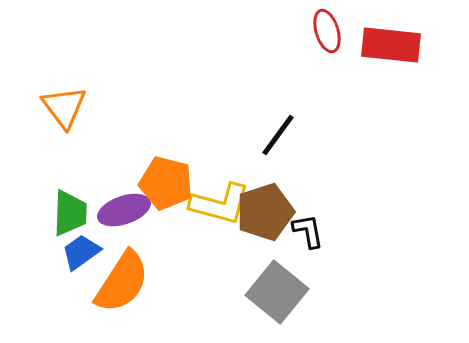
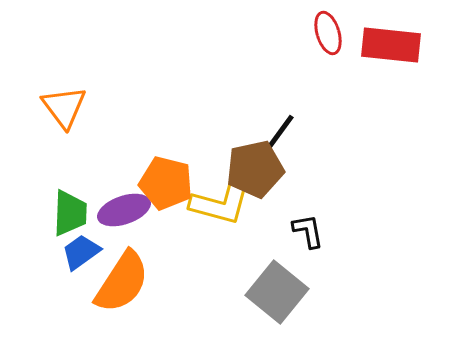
red ellipse: moved 1 px right, 2 px down
brown pentagon: moved 10 px left, 43 px up; rotated 6 degrees clockwise
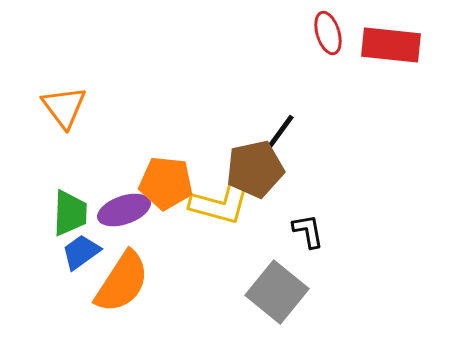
orange pentagon: rotated 8 degrees counterclockwise
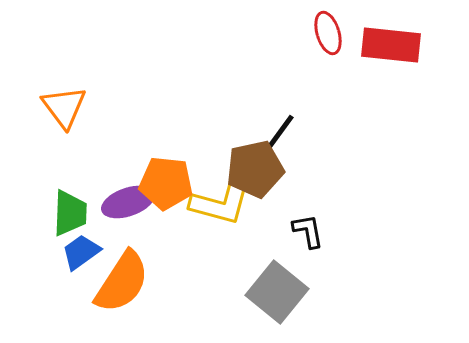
purple ellipse: moved 4 px right, 8 px up
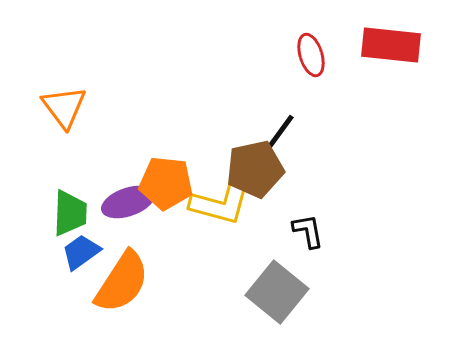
red ellipse: moved 17 px left, 22 px down
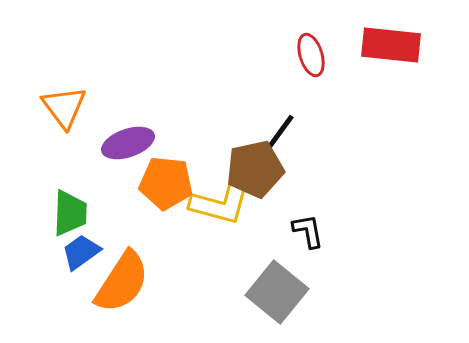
purple ellipse: moved 59 px up
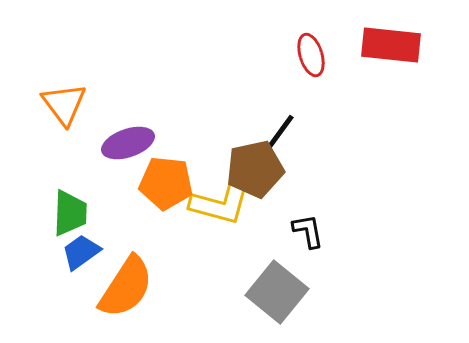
orange triangle: moved 3 px up
orange semicircle: moved 4 px right, 5 px down
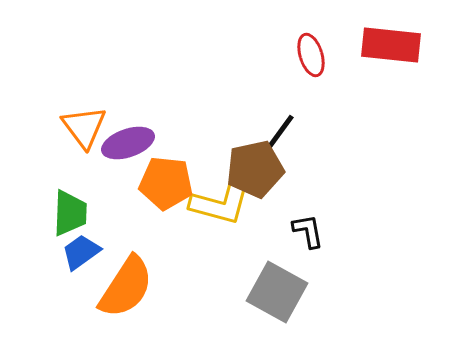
orange triangle: moved 20 px right, 23 px down
gray square: rotated 10 degrees counterclockwise
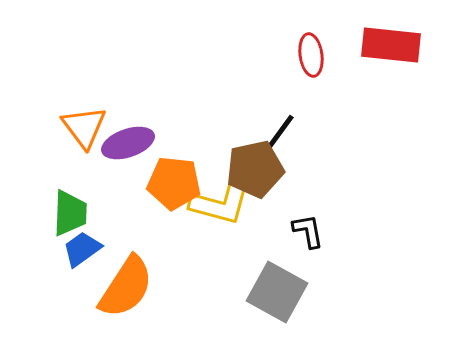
red ellipse: rotated 9 degrees clockwise
orange pentagon: moved 8 px right
blue trapezoid: moved 1 px right, 3 px up
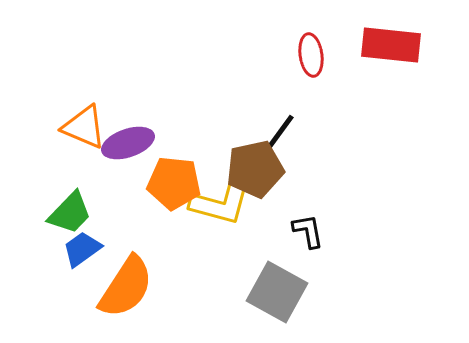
orange triangle: rotated 30 degrees counterclockwise
green trapezoid: rotated 42 degrees clockwise
